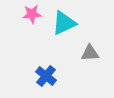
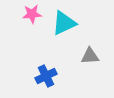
gray triangle: moved 3 px down
blue cross: rotated 25 degrees clockwise
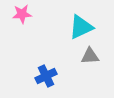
pink star: moved 10 px left
cyan triangle: moved 17 px right, 4 px down
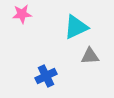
cyan triangle: moved 5 px left
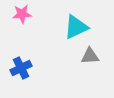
blue cross: moved 25 px left, 8 px up
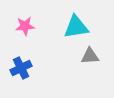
pink star: moved 3 px right, 12 px down
cyan triangle: rotated 16 degrees clockwise
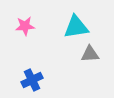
gray triangle: moved 2 px up
blue cross: moved 11 px right, 12 px down
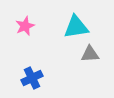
pink star: rotated 18 degrees counterclockwise
blue cross: moved 2 px up
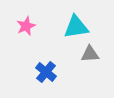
pink star: moved 1 px right
blue cross: moved 14 px right, 6 px up; rotated 25 degrees counterclockwise
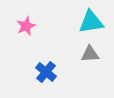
cyan triangle: moved 15 px right, 5 px up
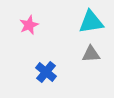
pink star: moved 3 px right, 1 px up
gray triangle: moved 1 px right
